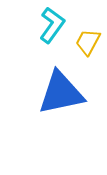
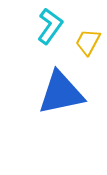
cyan L-shape: moved 2 px left, 1 px down
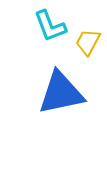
cyan L-shape: rotated 123 degrees clockwise
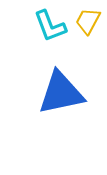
yellow trapezoid: moved 21 px up
